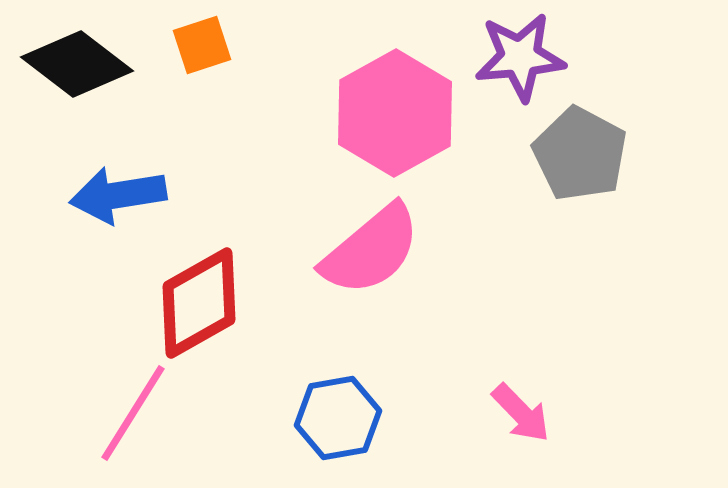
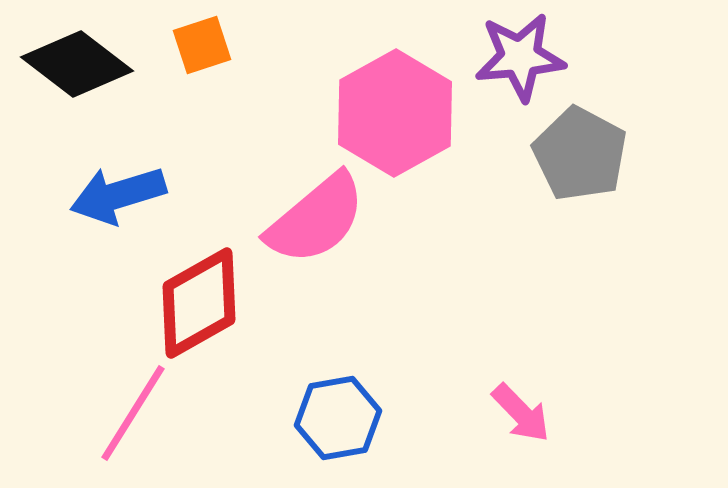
blue arrow: rotated 8 degrees counterclockwise
pink semicircle: moved 55 px left, 31 px up
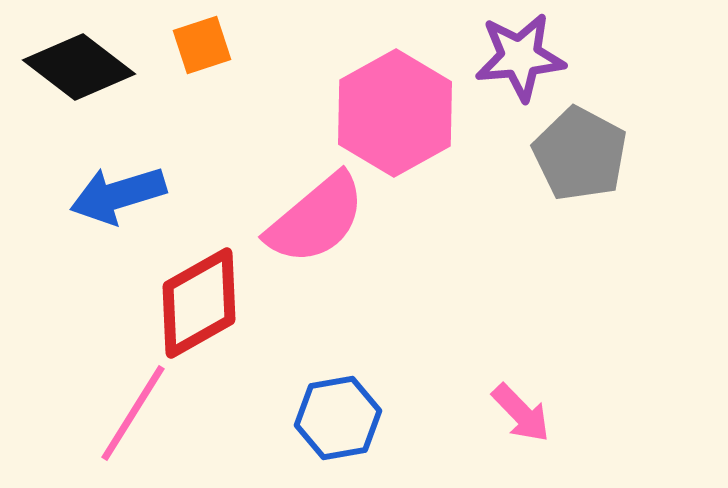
black diamond: moved 2 px right, 3 px down
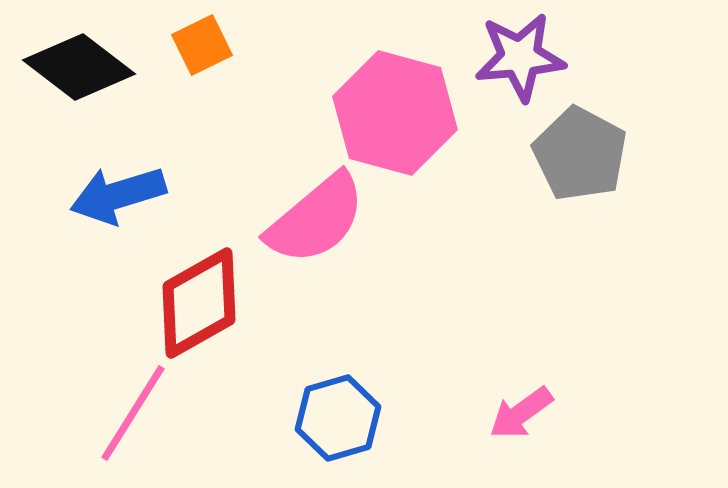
orange square: rotated 8 degrees counterclockwise
pink hexagon: rotated 16 degrees counterclockwise
pink arrow: rotated 98 degrees clockwise
blue hexagon: rotated 6 degrees counterclockwise
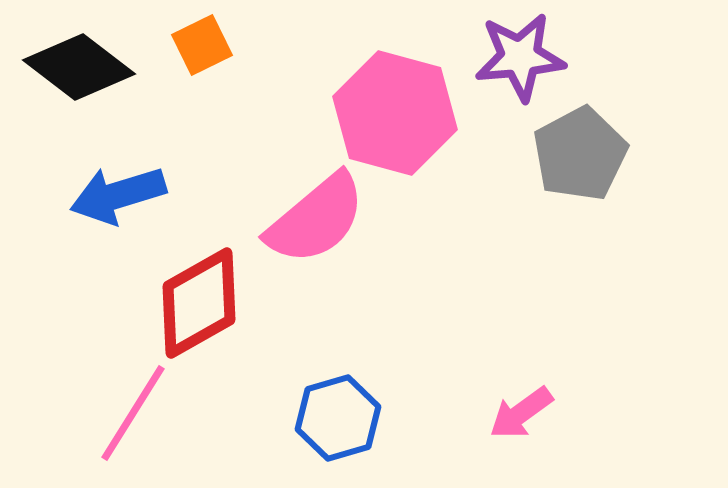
gray pentagon: rotated 16 degrees clockwise
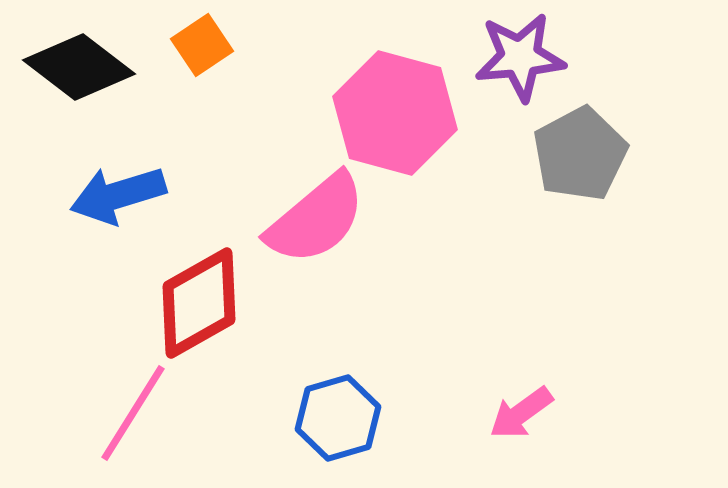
orange square: rotated 8 degrees counterclockwise
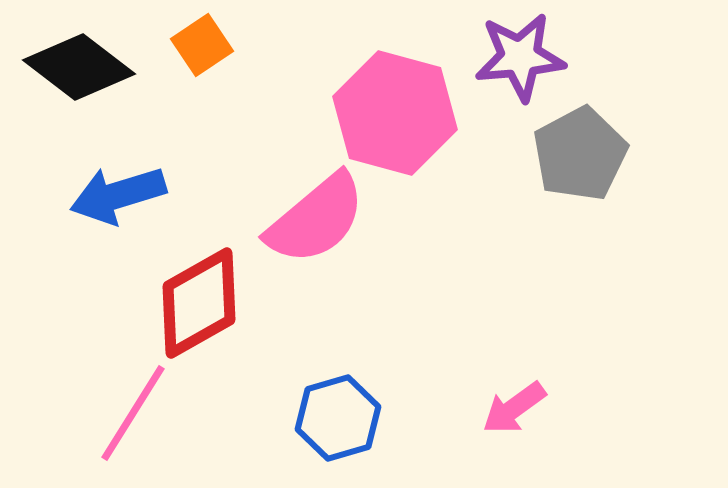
pink arrow: moved 7 px left, 5 px up
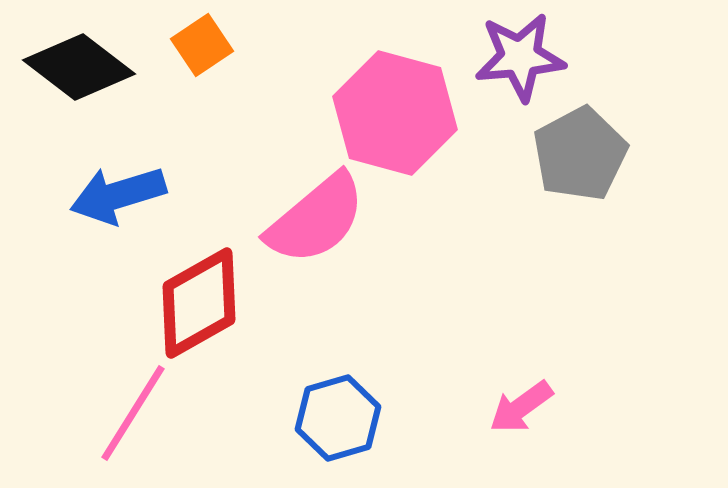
pink arrow: moved 7 px right, 1 px up
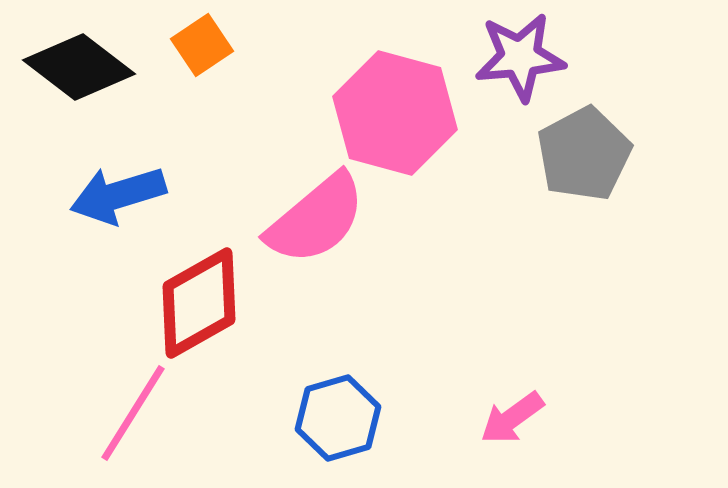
gray pentagon: moved 4 px right
pink arrow: moved 9 px left, 11 px down
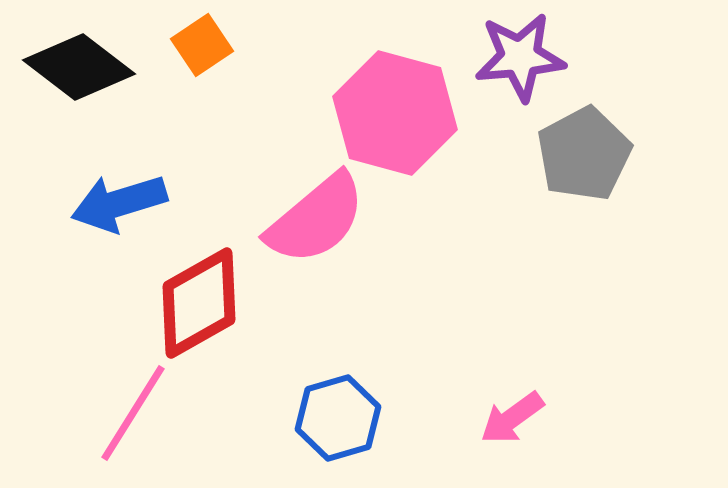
blue arrow: moved 1 px right, 8 px down
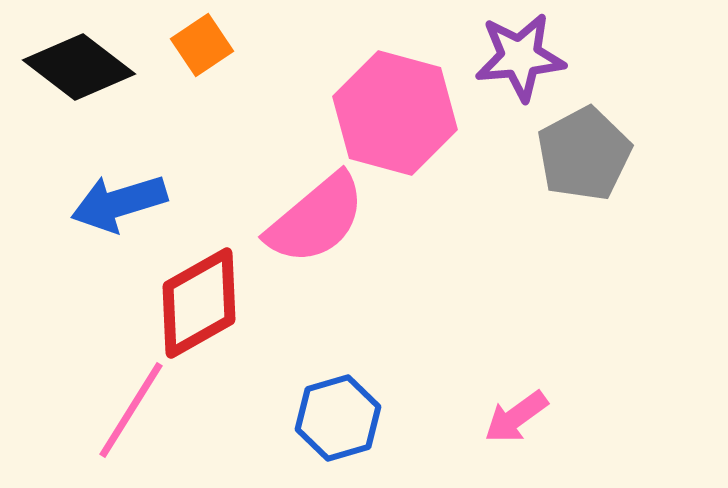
pink line: moved 2 px left, 3 px up
pink arrow: moved 4 px right, 1 px up
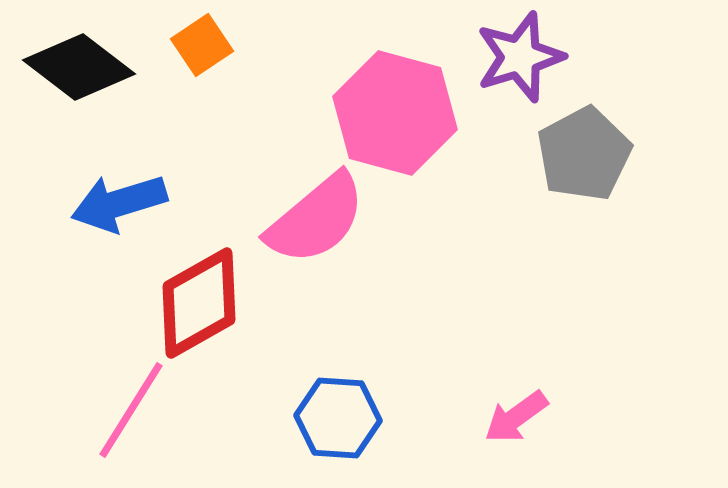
purple star: rotated 12 degrees counterclockwise
blue hexagon: rotated 20 degrees clockwise
